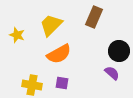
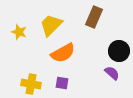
yellow star: moved 2 px right, 3 px up
orange semicircle: moved 4 px right, 1 px up
yellow cross: moved 1 px left, 1 px up
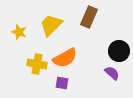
brown rectangle: moved 5 px left
orange semicircle: moved 2 px right, 5 px down
yellow cross: moved 6 px right, 20 px up
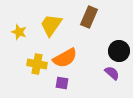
yellow trapezoid: rotated 10 degrees counterclockwise
